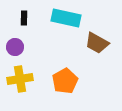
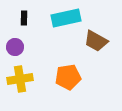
cyan rectangle: rotated 24 degrees counterclockwise
brown trapezoid: moved 1 px left, 2 px up
orange pentagon: moved 3 px right, 4 px up; rotated 20 degrees clockwise
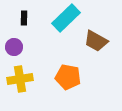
cyan rectangle: rotated 32 degrees counterclockwise
purple circle: moved 1 px left
orange pentagon: rotated 20 degrees clockwise
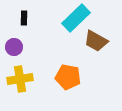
cyan rectangle: moved 10 px right
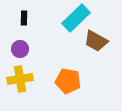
purple circle: moved 6 px right, 2 px down
orange pentagon: moved 4 px down
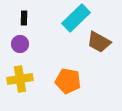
brown trapezoid: moved 3 px right, 1 px down
purple circle: moved 5 px up
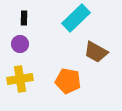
brown trapezoid: moved 3 px left, 10 px down
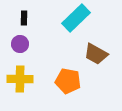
brown trapezoid: moved 2 px down
yellow cross: rotated 10 degrees clockwise
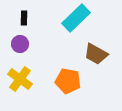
yellow cross: rotated 35 degrees clockwise
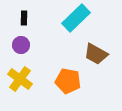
purple circle: moved 1 px right, 1 px down
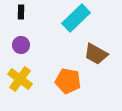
black rectangle: moved 3 px left, 6 px up
